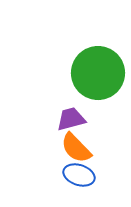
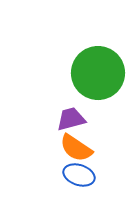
orange semicircle: rotated 12 degrees counterclockwise
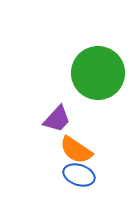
purple trapezoid: moved 14 px left; rotated 148 degrees clockwise
orange semicircle: moved 2 px down
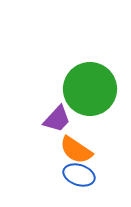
green circle: moved 8 px left, 16 px down
